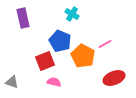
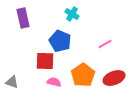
orange pentagon: moved 19 px down; rotated 10 degrees clockwise
red square: rotated 24 degrees clockwise
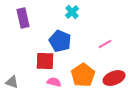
cyan cross: moved 2 px up; rotated 16 degrees clockwise
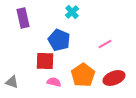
blue pentagon: moved 1 px left, 1 px up
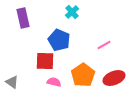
pink line: moved 1 px left, 1 px down
gray triangle: rotated 16 degrees clockwise
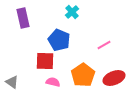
pink semicircle: moved 1 px left
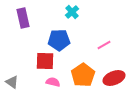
blue pentagon: rotated 25 degrees counterclockwise
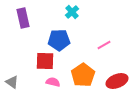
red ellipse: moved 3 px right, 3 px down
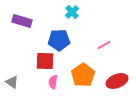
purple rectangle: moved 1 px left, 3 px down; rotated 60 degrees counterclockwise
pink semicircle: rotated 96 degrees counterclockwise
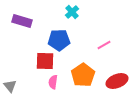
gray triangle: moved 2 px left, 4 px down; rotated 16 degrees clockwise
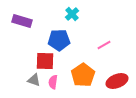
cyan cross: moved 2 px down
gray triangle: moved 24 px right, 6 px up; rotated 32 degrees counterclockwise
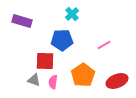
blue pentagon: moved 3 px right
